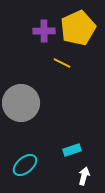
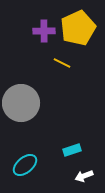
white arrow: rotated 126 degrees counterclockwise
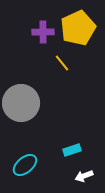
purple cross: moved 1 px left, 1 px down
yellow line: rotated 24 degrees clockwise
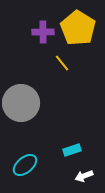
yellow pentagon: rotated 16 degrees counterclockwise
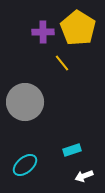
gray circle: moved 4 px right, 1 px up
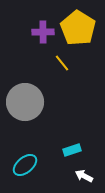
white arrow: rotated 48 degrees clockwise
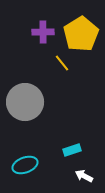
yellow pentagon: moved 3 px right, 6 px down; rotated 8 degrees clockwise
cyan ellipse: rotated 20 degrees clockwise
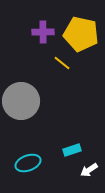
yellow pentagon: rotated 28 degrees counterclockwise
yellow line: rotated 12 degrees counterclockwise
gray circle: moved 4 px left, 1 px up
cyan ellipse: moved 3 px right, 2 px up
white arrow: moved 5 px right, 6 px up; rotated 60 degrees counterclockwise
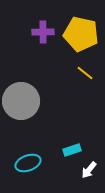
yellow line: moved 23 px right, 10 px down
white arrow: rotated 18 degrees counterclockwise
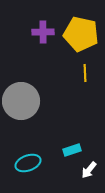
yellow line: rotated 48 degrees clockwise
